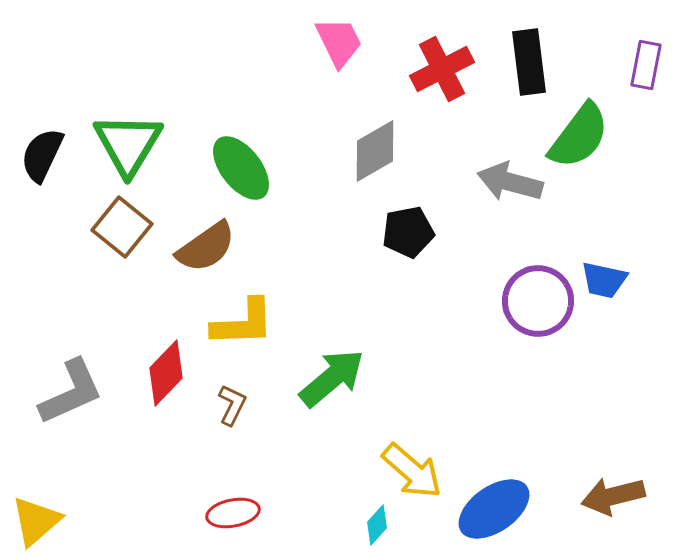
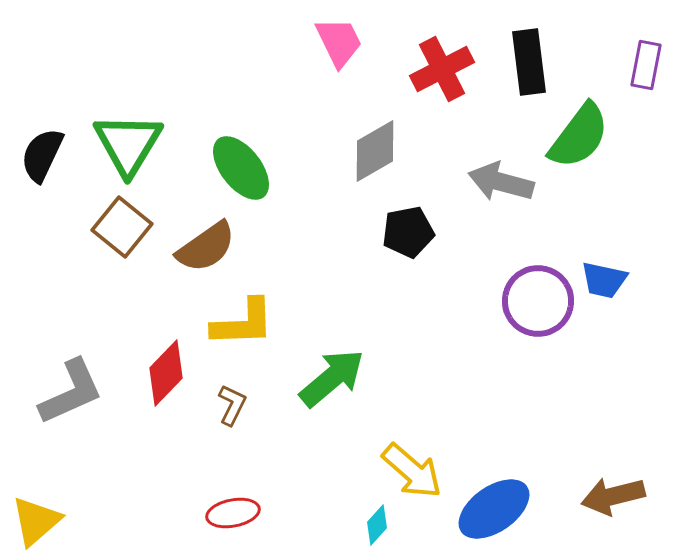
gray arrow: moved 9 px left
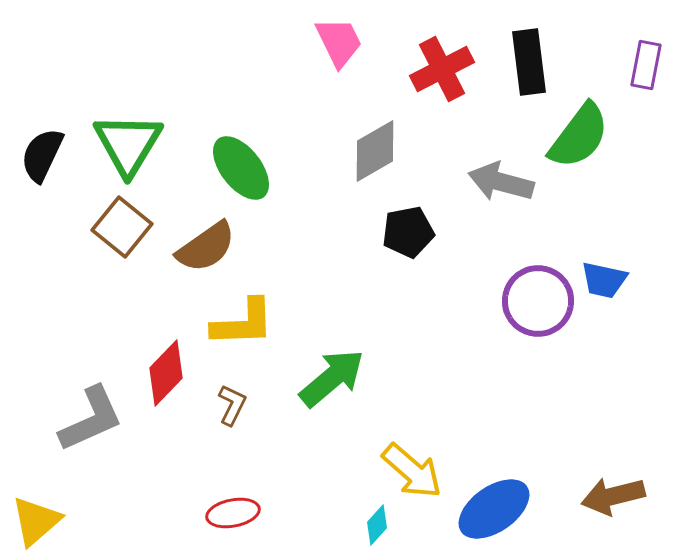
gray L-shape: moved 20 px right, 27 px down
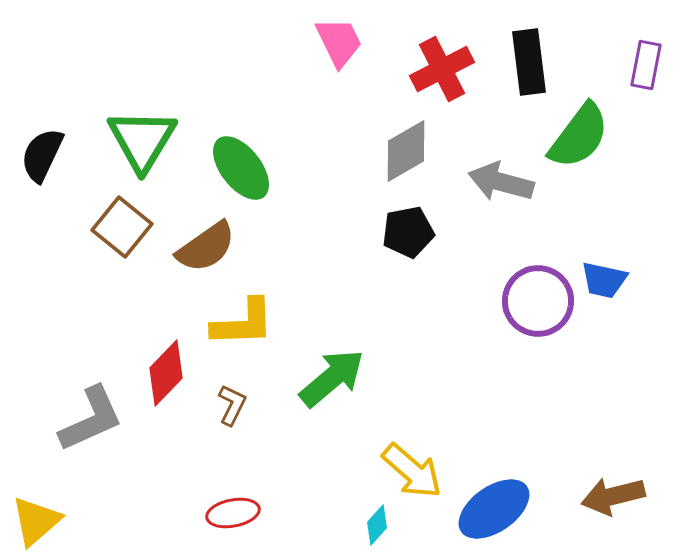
green triangle: moved 14 px right, 4 px up
gray diamond: moved 31 px right
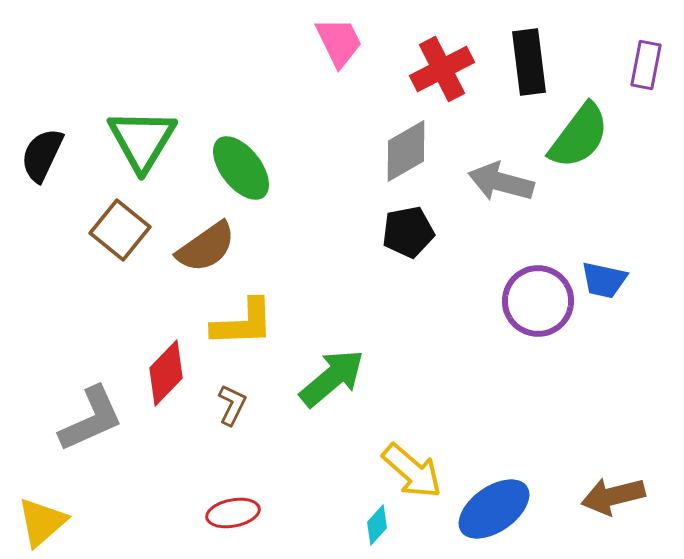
brown square: moved 2 px left, 3 px down
yellow triangle: moved 6 px right, 1 px down
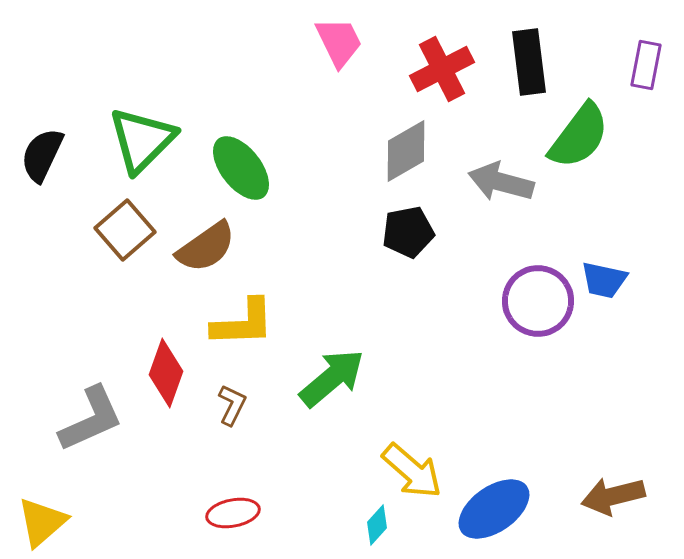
green triangle: rotated 14 degrees clockwise
brown square: moved 5 px right; rotated 10 degrees clockwise
red diamond: rotated 24 degrees counterclockwise
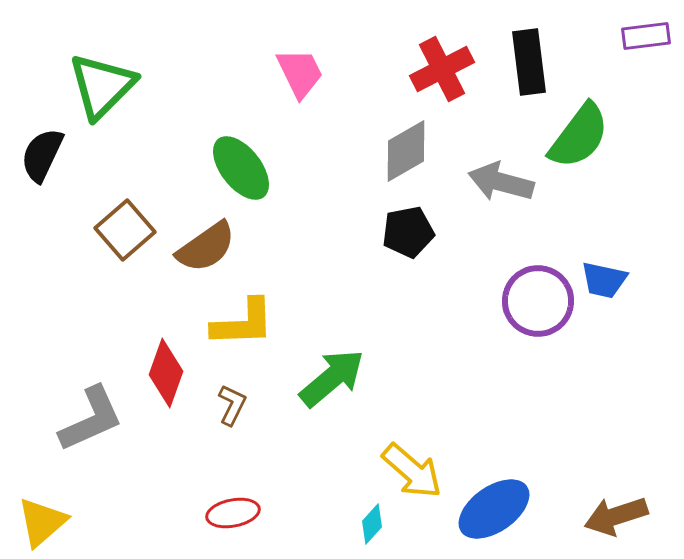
pink trapezoid: moved 39 px left, 31 px down
purple rectangle: moved 29 px up; rotated 72 degrees clockwise
green triangle: moved 40 px left, 54 px up
brown arrow: moved 3 px right, 20 px down; rotated 4 degrees counterclockwise
cyan diamond: moved 5 px left, 1 px up
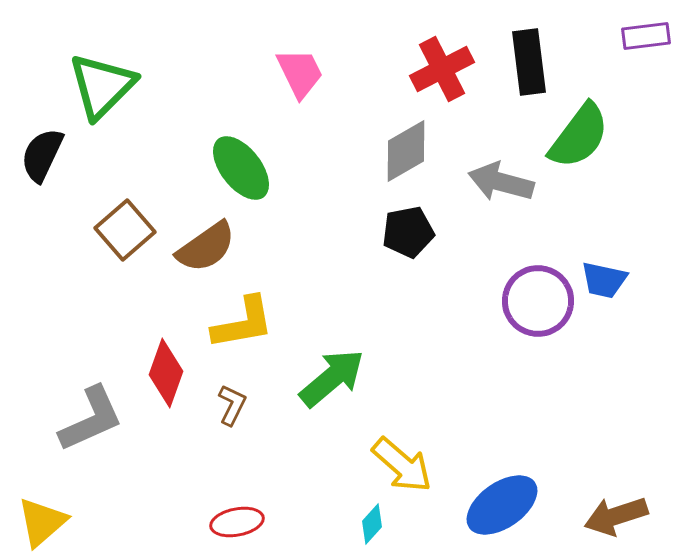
yellow L-shape: rotated 8 degrees counterclockwise
yellow arrow: moved 10 px left, 6 px up
blue ellipse: moved 8 px right, 4 px up
red ellipse: moved 4 px right, 9 px down
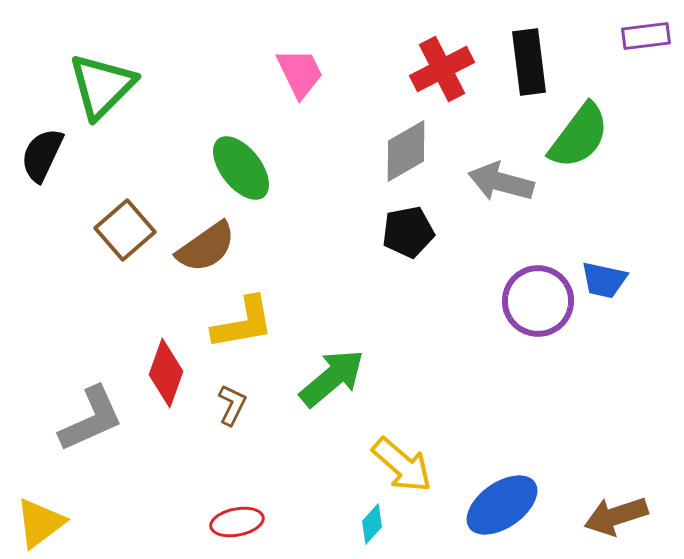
yellow triangle: moved 2 px left, 1 px down; rotated 4 degrees clockwise
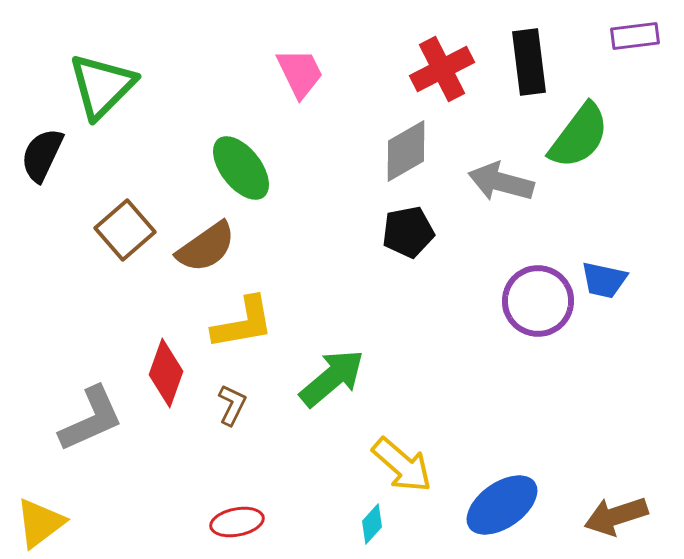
purple rectangle: moved 11 px left
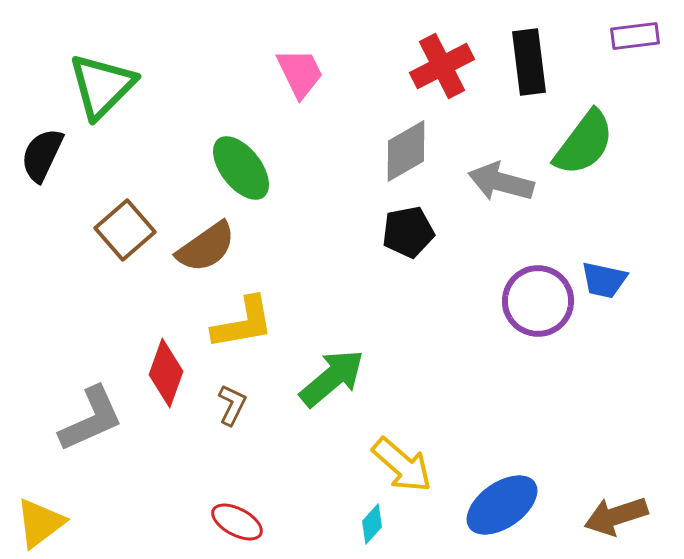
red cross: moved 3 px up
green semicircle: moved 5 px right, 7 px down
red ellipse: rotated 39 degrees clockwise
